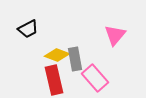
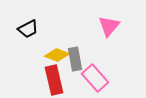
pink triangle: moved 6 px left, 9 px up
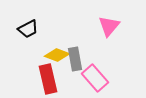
red rectangle: moved 6 px left, 1 px up
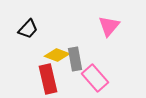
black trapezoid: rotated 20 degrees counterclockwise
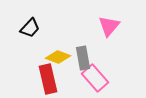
black trapezoid: moved 2 px right, 1 px up
yellow diamond: moved 1 px right, 2 px down
gray rectangle: moved 8 px right, 1 px up
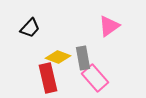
pink triangle: rotated 15 degrees clockwise
red rectangle: moved 1 px up
